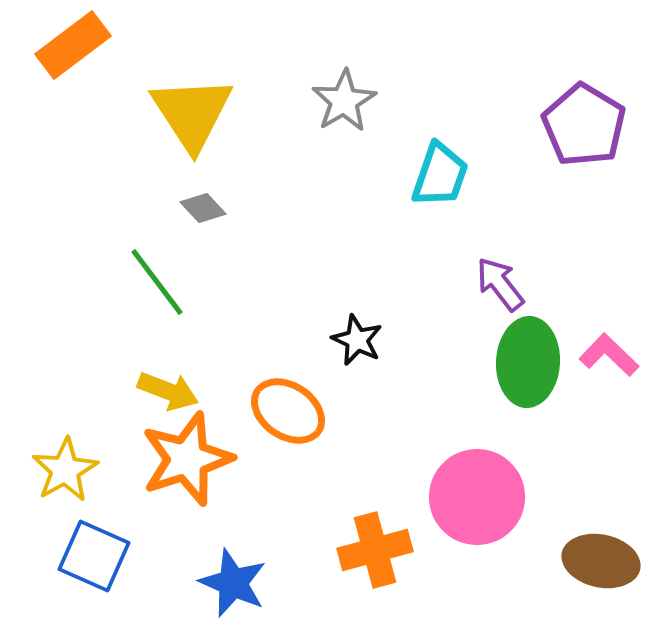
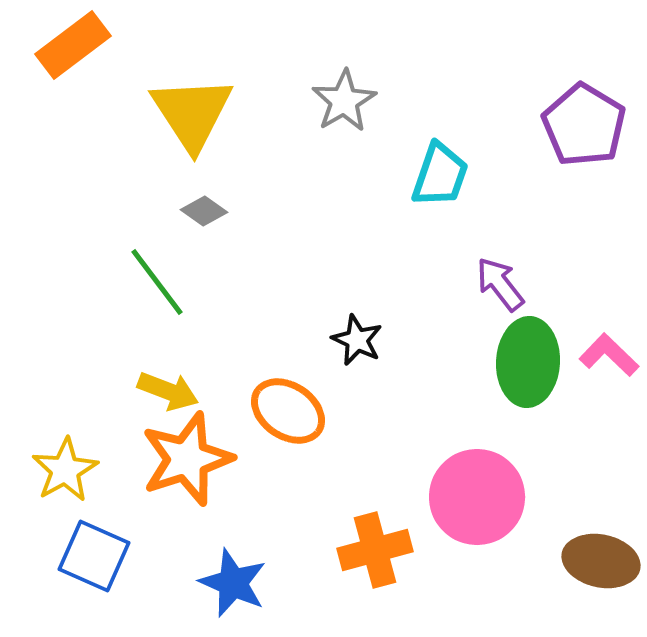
gray diamond: moved 1 px right, 3 px down; rotated 12 degrees counterclockwise
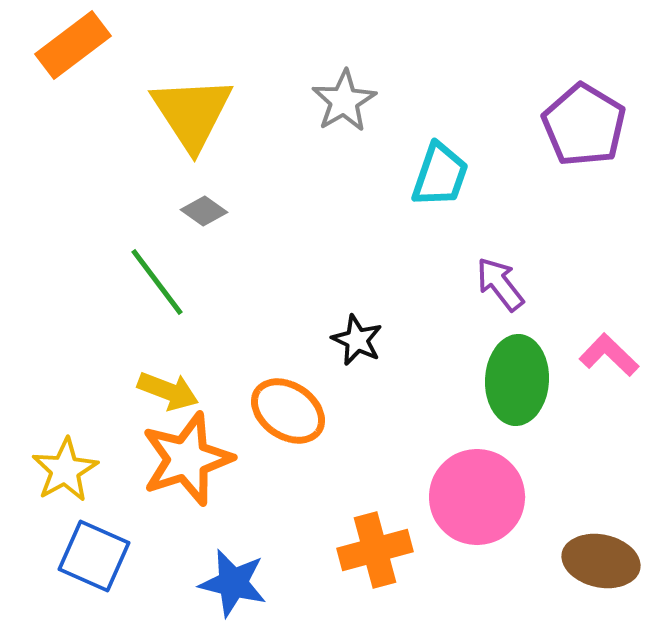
green ellipse: moved 11 px left, 18 px down
blue star: rotated 10 degrees counterclockwise
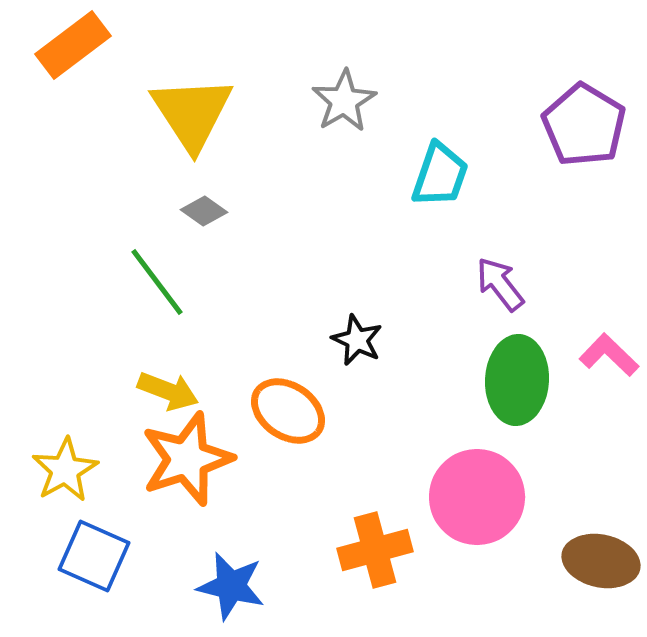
blue star: moved 2 px left, 3 px down
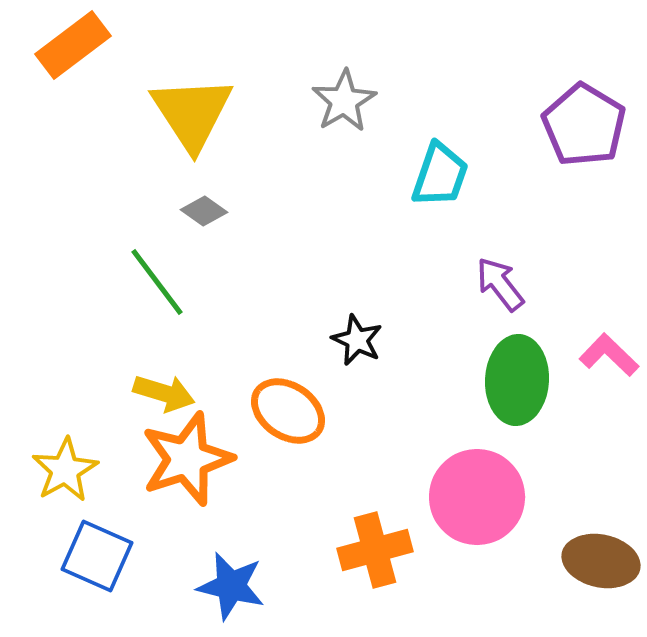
yellow arrow: moved 4 px left, 2 px down; rotated 4 degrees counterclockwise
blue square: moved 3 px right
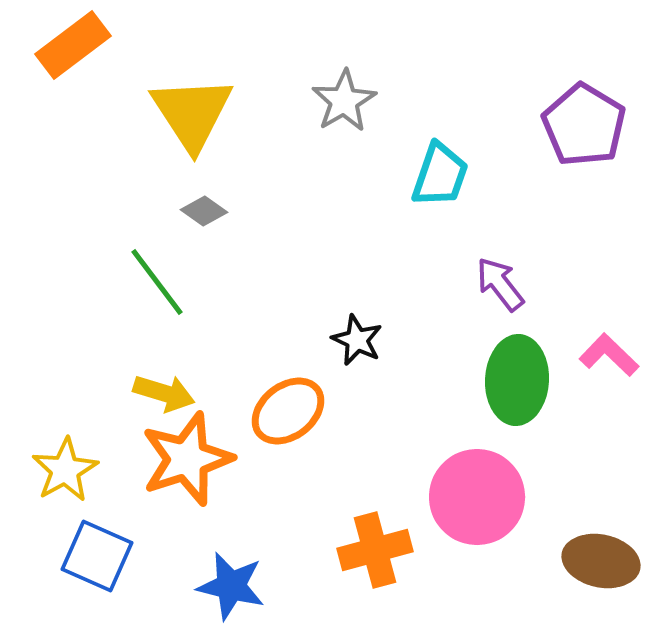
orange ellipse: rotated 72 degrees counterclockwise
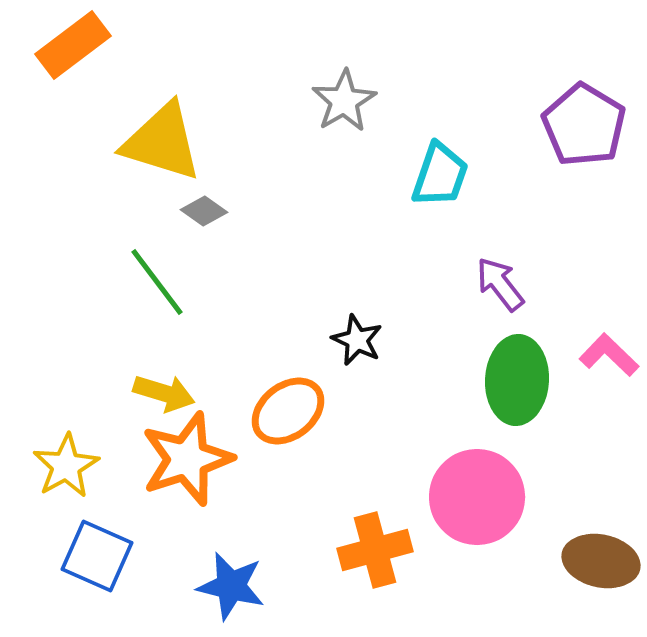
yellow triangle: moved 30 px left, 29 px down; rotated 40 degrees counterclockwise
yellow star: moved 1 px right, 4 px up
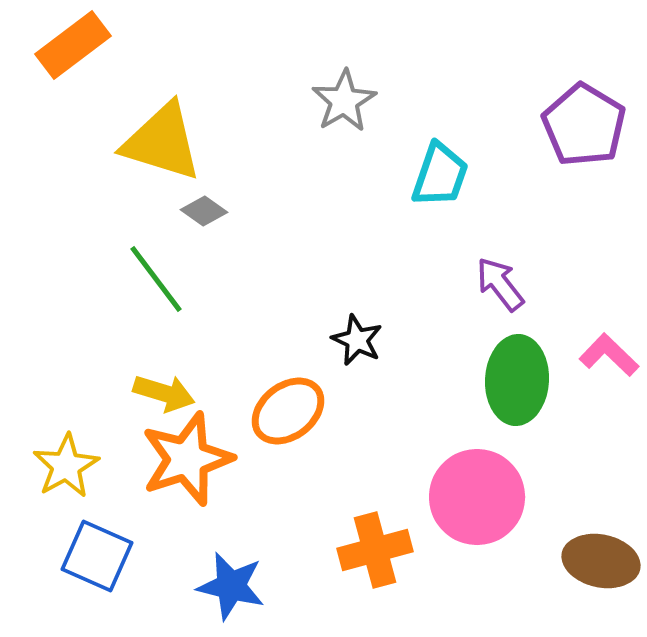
green line: moved 1 px left, 3 px up
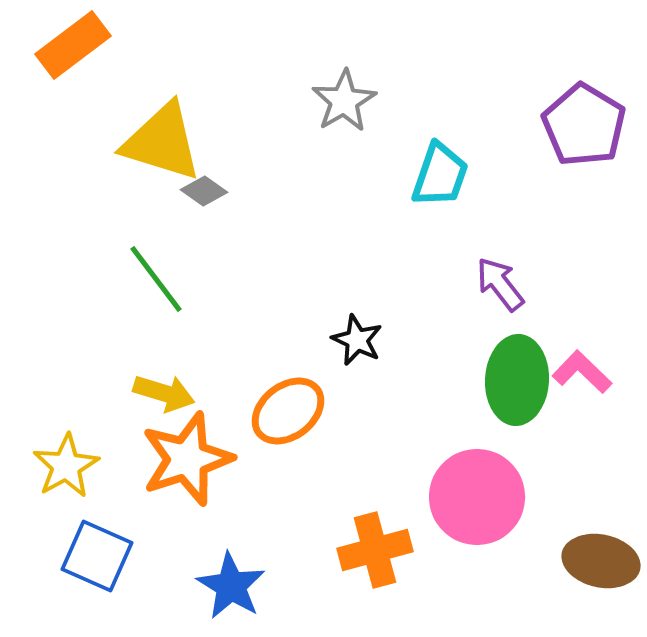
gray diamond: moved 20 px up
pink L-shape: moved 27 px left, 17 px down
blue star: rotated 18 degrees clockwise
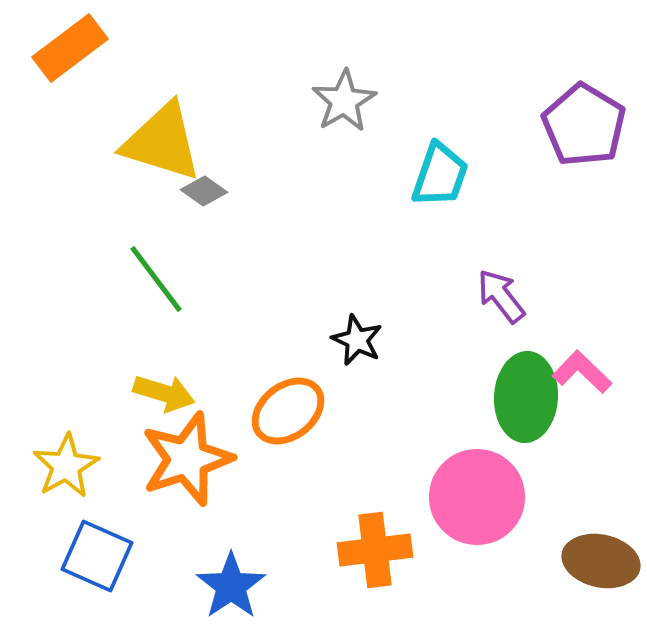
orange rectangle: moved 3 px left, 3 px down
purple arrow: moved 1 px right, 12 px down
green ellipse: moved 9 px right, 17 px down
orange cross: rotated 8 degrees clockwise
blue star: rotated 6 degrees clockwise
